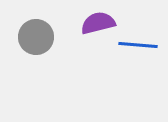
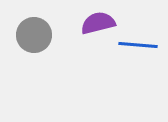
gray circle: moved 2 px left, 2 px up
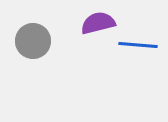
gray circle: moved 1 px left, 6 px down
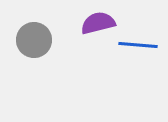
gray circle: moved 1 px right, 1 px up
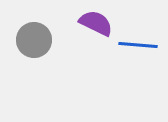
purple semicircle: moved 2 px left; rotated 40 degrees clockwise
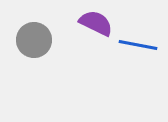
blue line: rotated 6 degrees clockwise
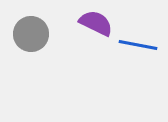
gray circle: moved 3 px left, 6 px up
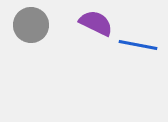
gray circle: moved 9 px up
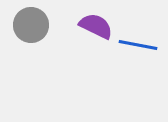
purple semicircle: moved 3 px down
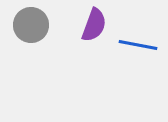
purple semicircle: moved 2 px left, 1 px up; rotated 84 degrees clockwise
